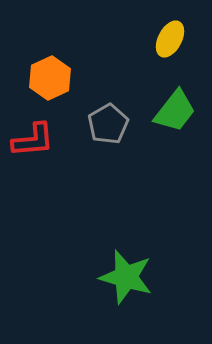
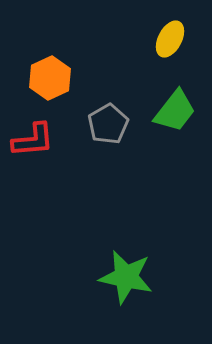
green star: rotated 4 degrees counterclockwise
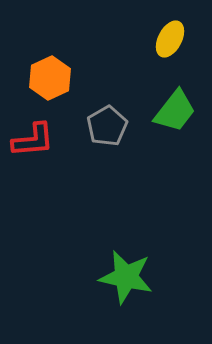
gray pentagon: moved 1 px left, 2 px down
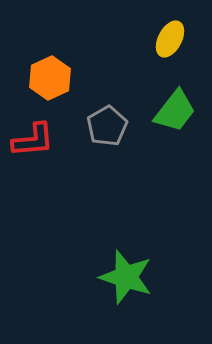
green star: rotated 6 degrees clockwise
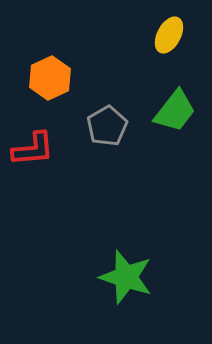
yellow ellipse: moved 1 px left, 4 px up
red L-shape: moved 9 px down
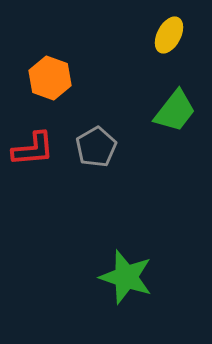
orange hexagon: rotated 15 degrees counterclockwise
gray pentagon: moved 11 px left, 21 px down
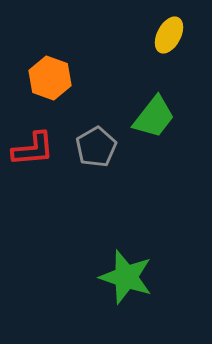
green trapezoid: moved 21 px left, 6 px down
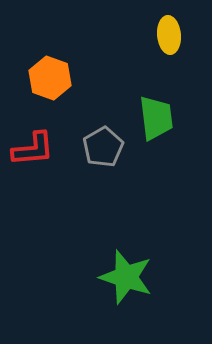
yellow ellipse: rotated 33 degrees counterclockwise
green trapezoid: moved 2 px right, 1 px down; rotated 45 degrees counterclockwise
gray pentagon: moved 7 px right
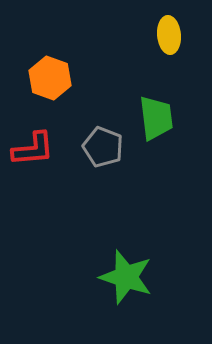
gray pentagon: rotated 21 degrees counterclockwise
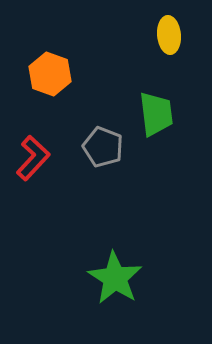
orange hexagon: moved 4 px up
green trapezoid: moved 4 px up
red L-shape: moved 9 px down; rotated 42 degrees counterclockwise
green star: moved 11 px left, 1 px down; rotated 14 degrees clockwise
